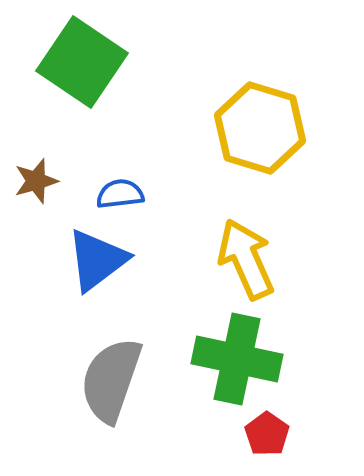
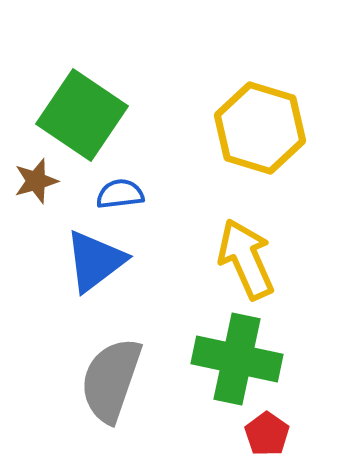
green square: moved 53 px down
blue triangle: moved 2 px left, 1 px down
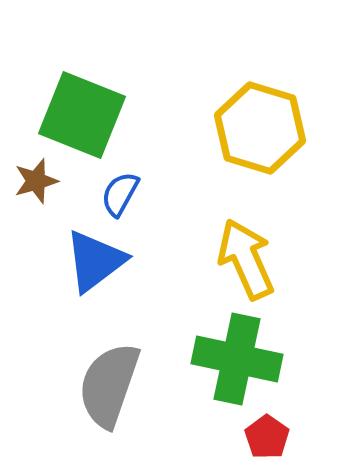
green square: rotated 12 degrees counterclockwise
blue semicircle: rotated 54 degrees counterclockwise
gray semicircle: moved 2 px left, 5 px down
red pentagon: moved 3 px down
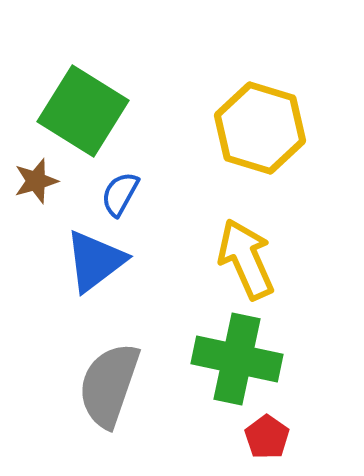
green square: moved 1 px right, 4 px up; rotated 10 degrees clockwise
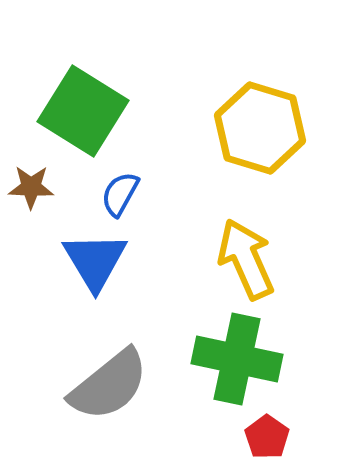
brown star: moved 5 px left, 6 px down; rotated 18 degrees clockwise
blue triangle: rotated 24 degrees counterclockwise
gray semicircle: rotated 148 degrees counterclockwise
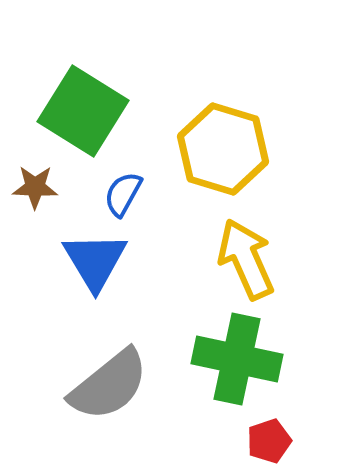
yellow hexagon: moved 37 px left, 21 px down
brown star: moved 4 px right
blue semicircle: moved 3 px right
red pentagon: moved 2 px right, 4 px down; rotated 18 degrees clockwise
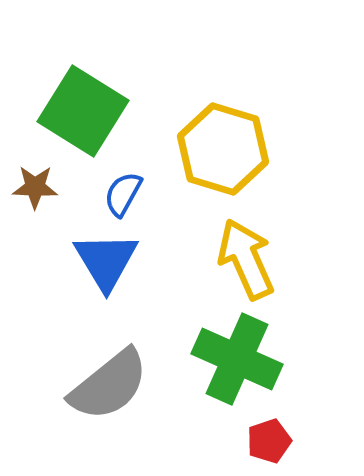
blue triangle: moved 11 px right
green cross: rotated 12 degrees clockwise
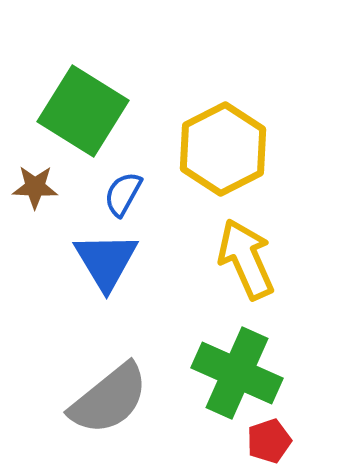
yellow hexagon: rotated 16 degrees clockwise
green cross: moved 14 px down
gray semicircle: moved 14 px down
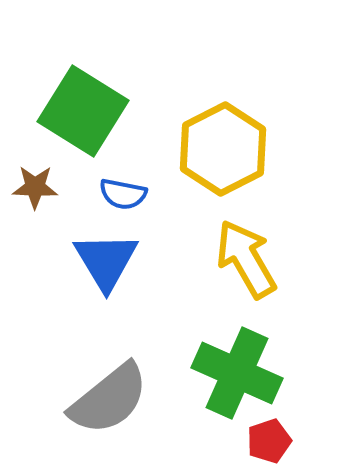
blue semicircle: rotated 108 degrees counterclockwise
yellow arrow: rotated 6 degrees counterclockwise
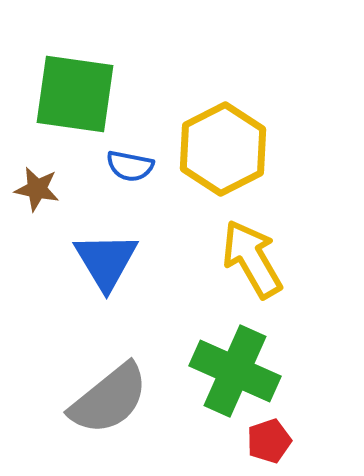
green square: moved 8 px left, 17 px up; rotated 24 degrees counterclockwise
brown star: moved 2 px right, 2 px down; rotated 9 degrees clockwise
blue semicircle: moved 7 px right, 28 px up
yellow arrow: moved 6 px right
green cross: moved 2 px left, 2 px up
